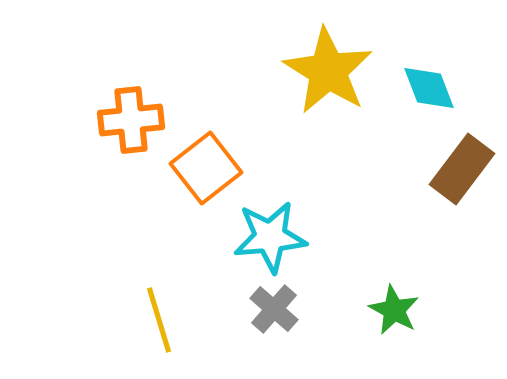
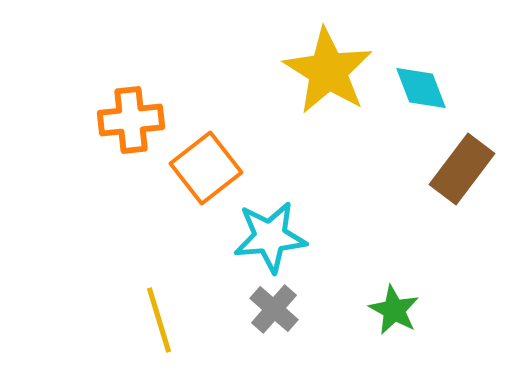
cyan diamond: moved 8 px left
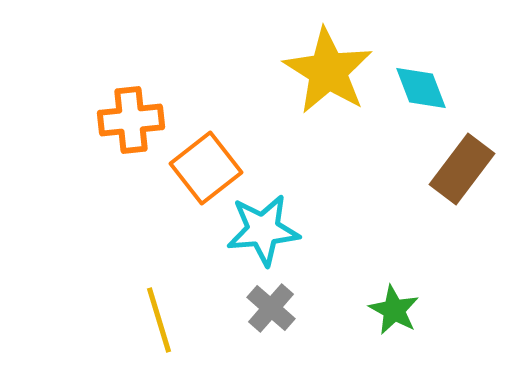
cyan star: moved 7 px left, 7 px up
gray cross: moved 3 px left, 1 px up
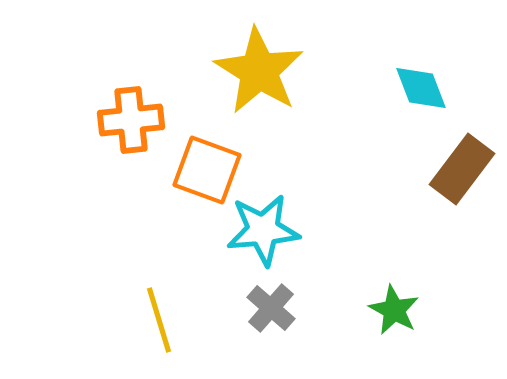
yellow star: moved 69 px left
orange square: moved 1 px right, 2 px down; rotated 32 degrees counterclockwise
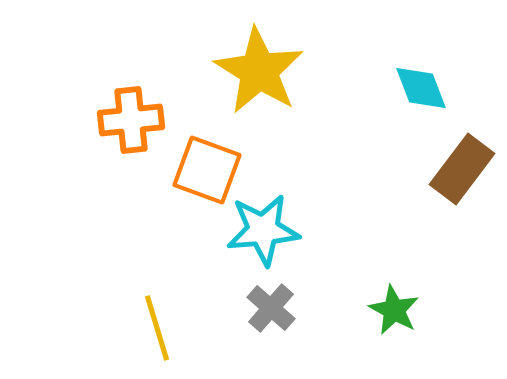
yellow line: moved 2 px left, 8 px down
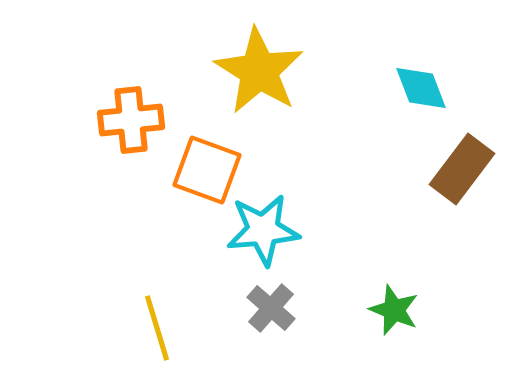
green star: rotated 6 degrees counterclockwise
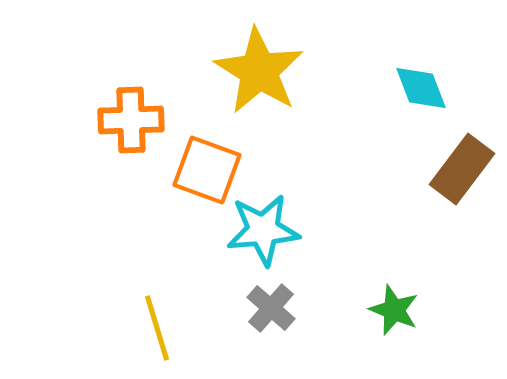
orange cross: rotated 4 degrees clockwise
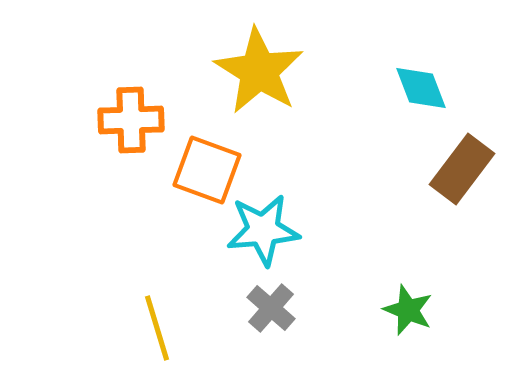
green star: moved 14 px right
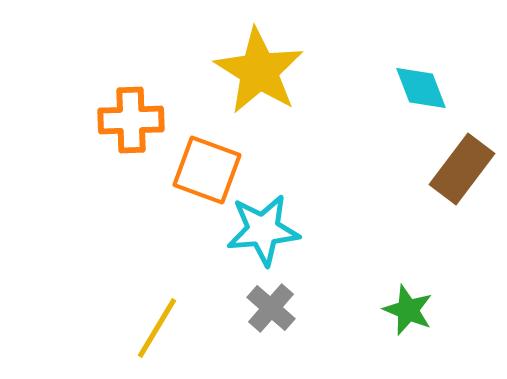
yellow line: rotated 48 degrees clockwise
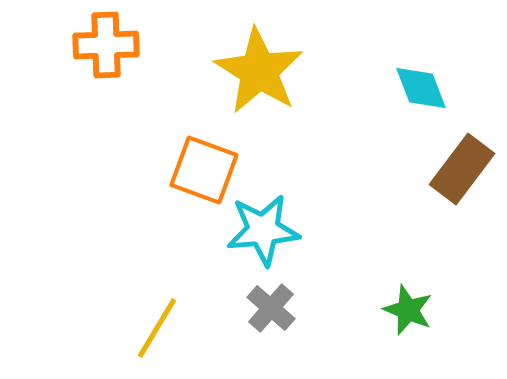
orange cross: moved 25 px left, 75 px up
orange square: moved 3 px left
